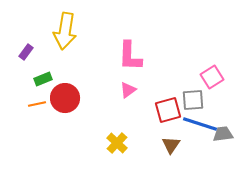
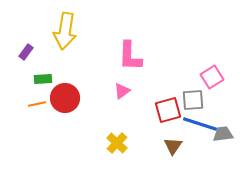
green rectangle: rotated 18 degrees clockwise
pink triangle: moved 6 px left, 1 px down
brown triangle: moved 2 px right, 1 px down
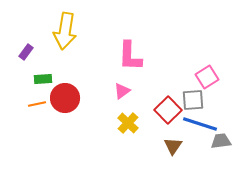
pink square: moved 5 px left
red square: rotated 28 degrees counterclockwise
gray trapezoid: moved 2 px left, 7 px down
yellow cross: moved 11 px right, 20 px up
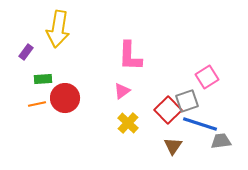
yellow arrow: moved 7 px left, 2 px up
gray square: moved 6 px left, 1 px down; rotated 15 degrees counterclockwise
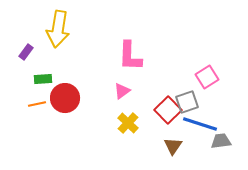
gray square: moved 1 px down
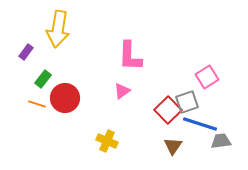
green rectangle: rotated 48 degrees counterclockwise
orange line: rotated 30 degrees clockwise
yellow cross: moved 21 px left, 18 px down; rotated 20 degrees counterclockwise
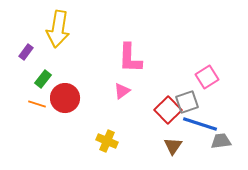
pink L-shape: moved 2 px down
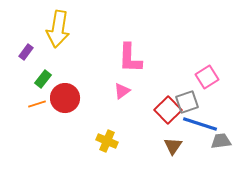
orange line: rotated 36 degrees counterclockwise
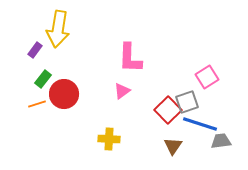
purple rectangle: moved 9 px right, 2 px up
red circle: moved 1 px left, 4 px up
yellow cross: moved 2 px right, 2 px up; rotated 20 degrees counterclockwise
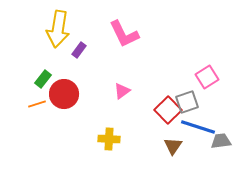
purple rectangle: moved 44 px right
pink L-shape: moved 6 px left, 24 px up; rotated 28 degrees counterclockwise
blue line: moved 2 px left, 3 px down
